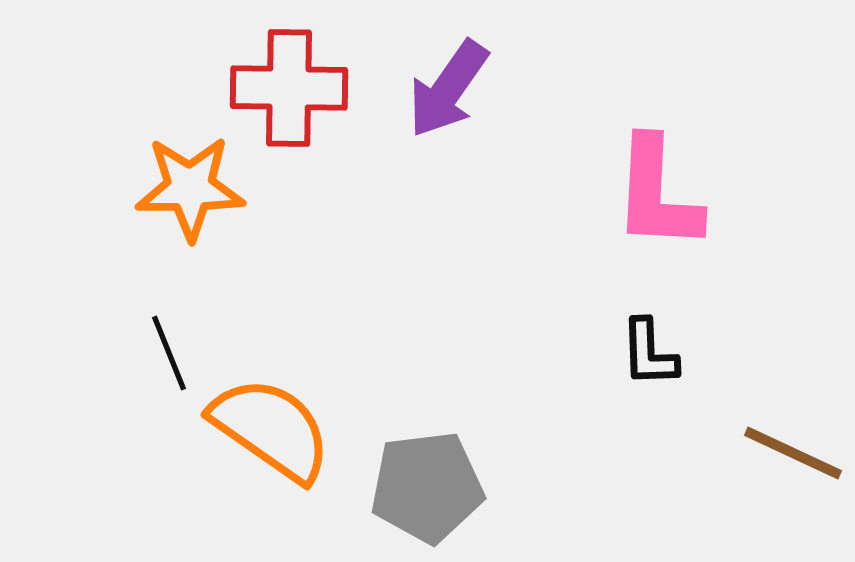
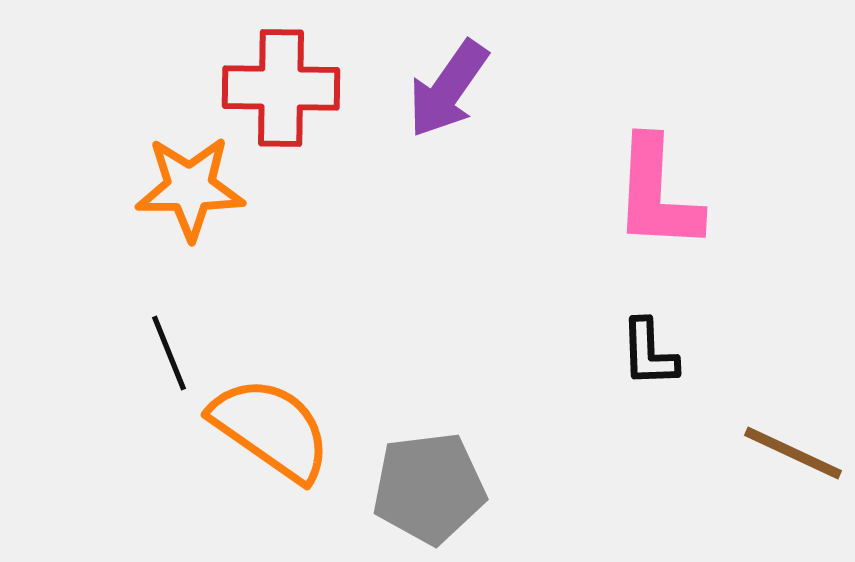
red cross: moved 8 px left
gray pentagon: moved 2 px right, 1 px down
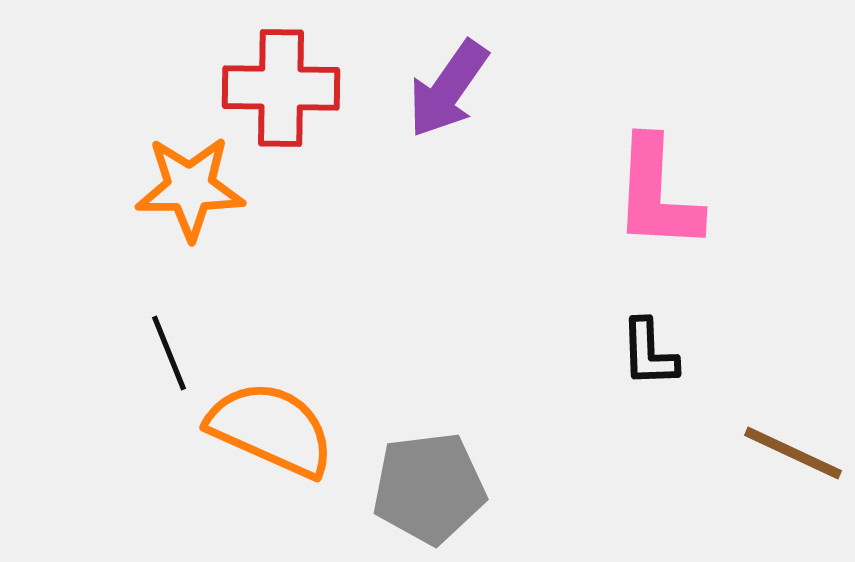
orange semicircle: rotated 11 degrees counterclockwise
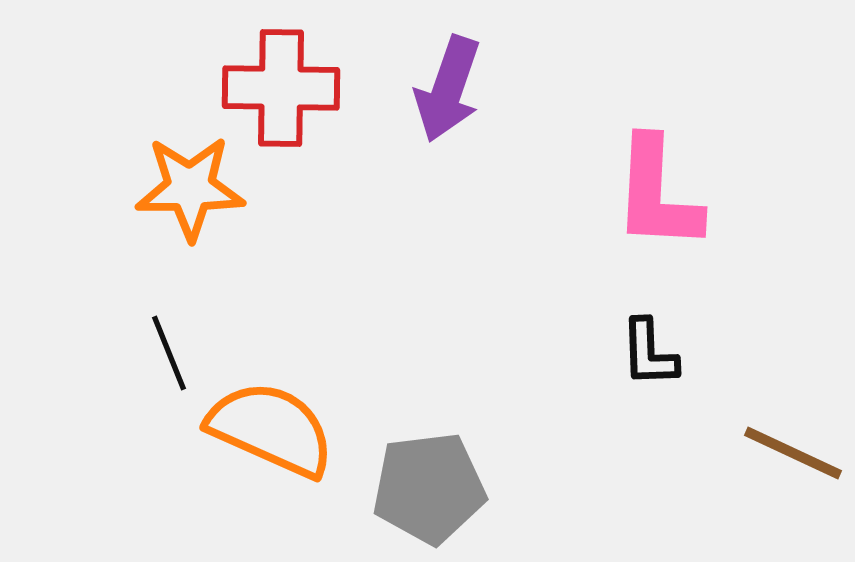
purple arrow: rotated 16 degrees counterclockwise
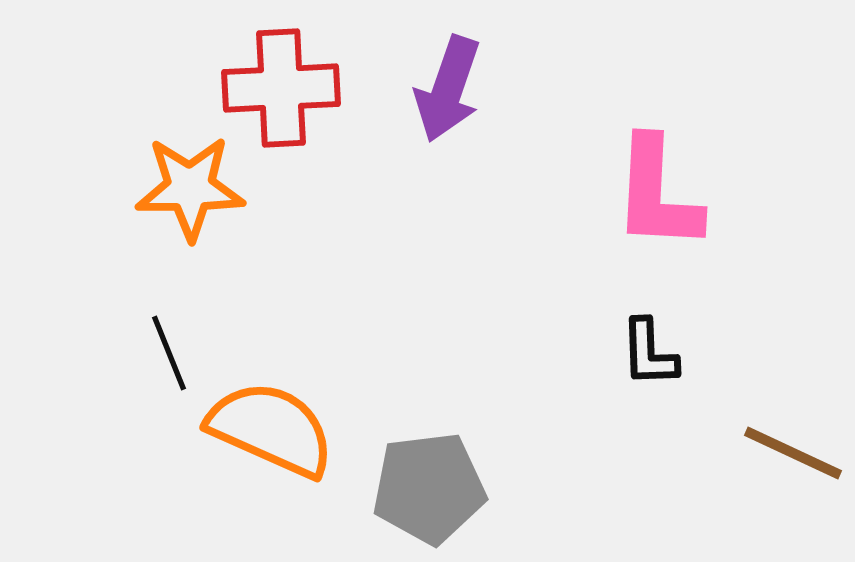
red cross: rotated 4 degrees counterclockwise
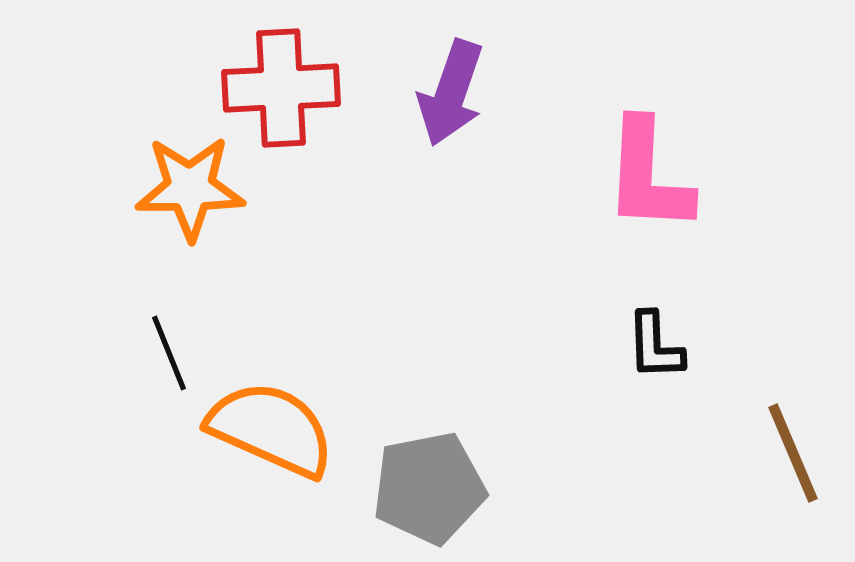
purple arrow: moved 3 px right, 4 px down
pink L-shape: moved 9 px left, 18 px up
black L-shape: moved 6 px right, 7 px up
brown line: rotated 42 degrees clockwise
gray pentagon: rotated 4 degrees counterclockwise
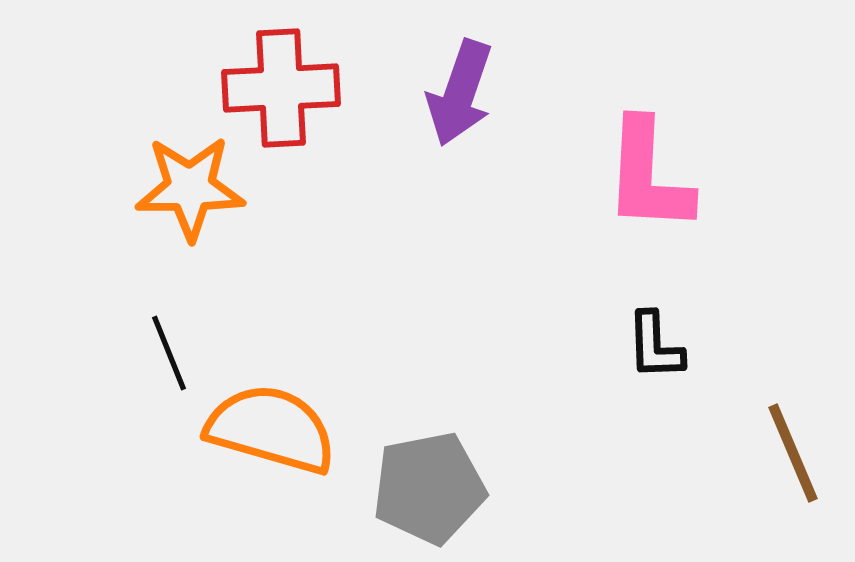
purple arrow: moved 9 px right
orange semicircle: rotated 8 degrees counterclockwise
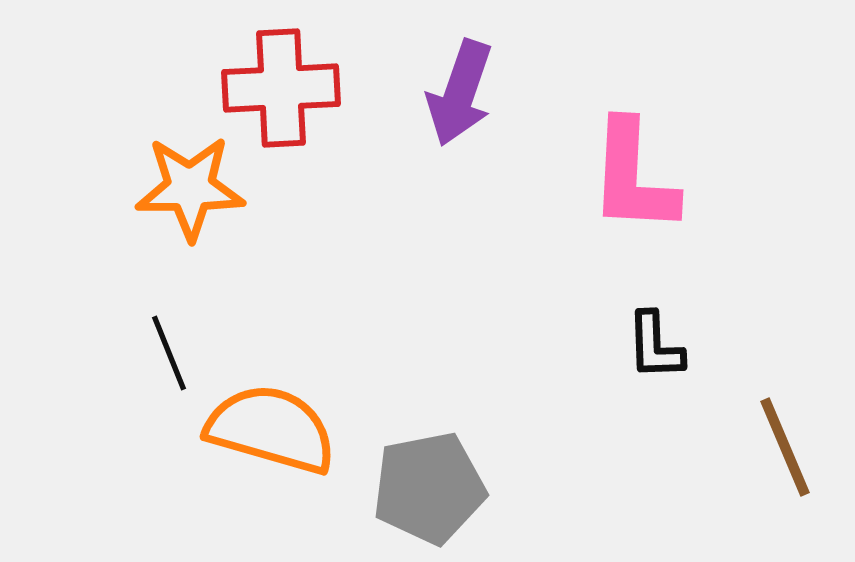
pink L-shape: moved 15 px left, 1 px down
brown line: moved 8 px left, 6 px up
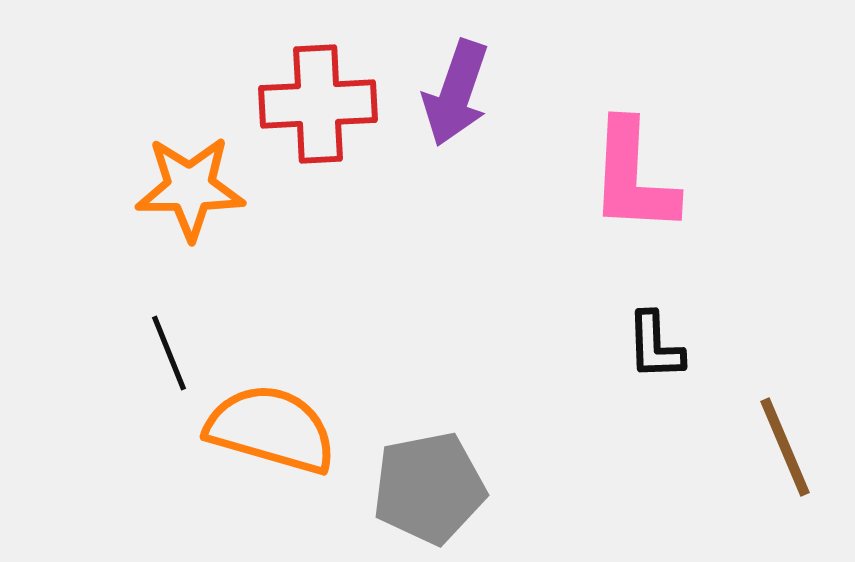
red cross: moved 37 px right, 16 px down
purple arrow: moved 4 px left
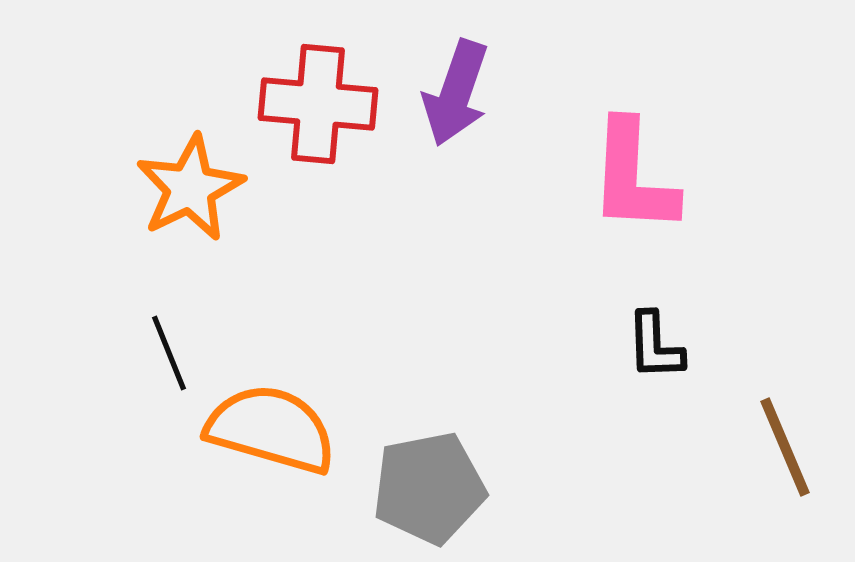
red cross: rotated 8 degrees clockwise
orange star: rotated 26 degrees counterclockwise
